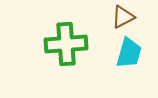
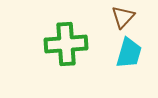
brown triangle: rotated 20 degrees counterclockwise
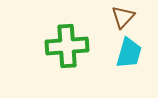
green cross: moved 1 px right, 2 px down
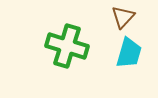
green cross: rotated 21 degrees clockwise
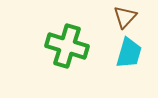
brown triangle: moved 2 px right
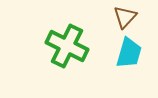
green cross: rotated 9 degrees clockwise
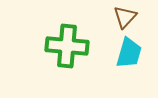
green cross: rotated 21 degrees counterclockwise
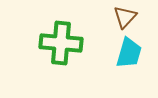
green cross: moved 6 px left, 3 px up
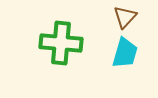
cyan trapezoid: moved 4 px left
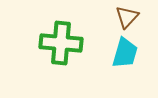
brown triangle: moved 2 px right
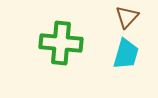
cyan trapezoid: moved 1 px right, 1 px down
